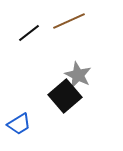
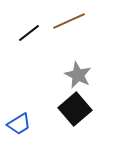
black square: moved 10 px right, 13 px down
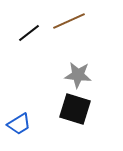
gray star: rotated 20 degrees counterclockwise
black square: rotated 32 degrees counterclockwise
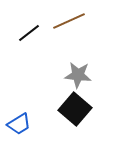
black square: rotated 24 degrees clockwise
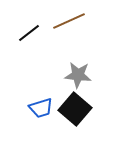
blue trapezoid: moved 22 px right, 16 px up; rotated 15 degrees clockwise
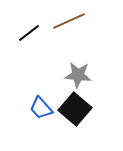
blue trapezoid: rotated 65 degrees clockwise
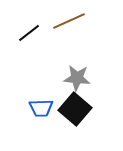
gray star: moved 1 px left, 3 px down
blue trapezoid: rotated 50 degrees counterclockwise
